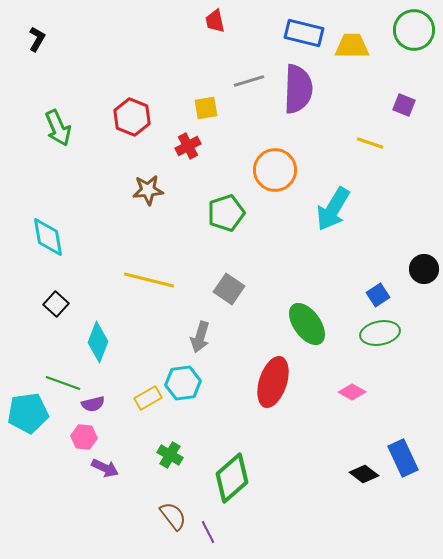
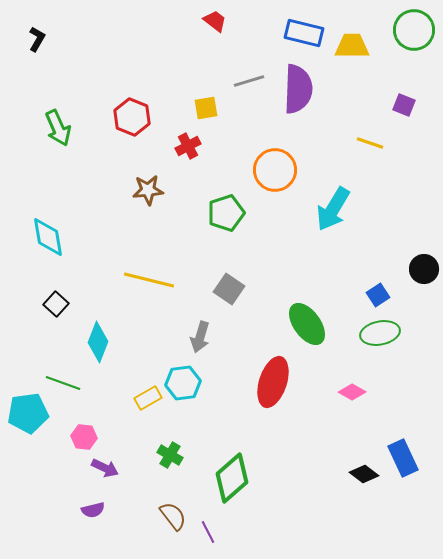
red trapezoid at (215, 21): rotated 140 degrees clockwise
purple semicircle at (93, 404): moved 106 px down
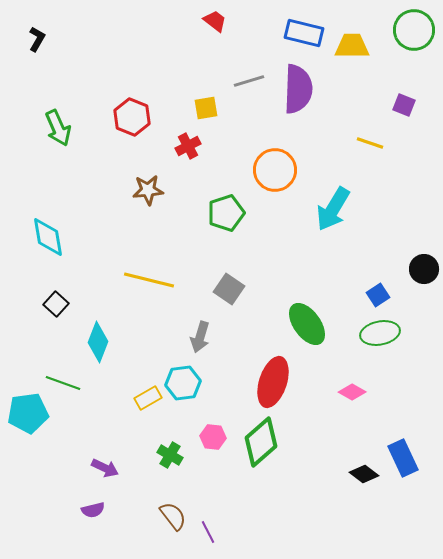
pink hexagon at (84, 437): moved 129 px right
green diamond at (232, 478): moved 29 px right, 36 px up
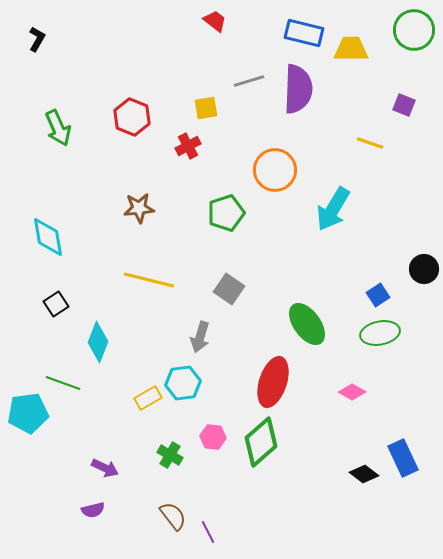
yellow trapezoid at (352, 46): moved 1 px left, 3 px down
brown star at (148, 190): moved 9 px left, 18 px down
black square at (56, 304): rotated 15 degrees clockwise
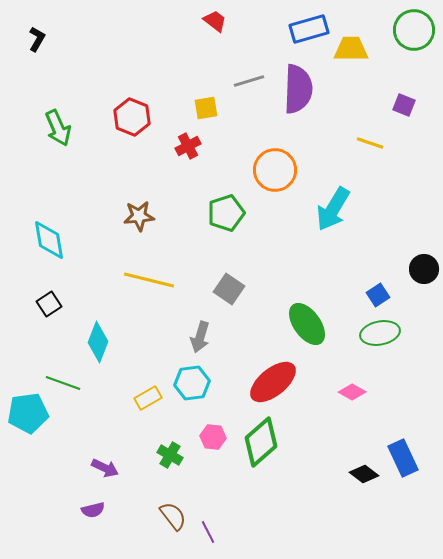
blue rectangle at (304, 33): moved 5 px right, 4 px up; rotated 30 degrees counterclockwise
brown star at (139, 208): moved 8 px down
cyan diamond at (48, 237): moved 1 px right, 3 px down
black square at (56, 304): moved 7 px left
red ellipse at (273, 382): rotated 33 degrees clockwise
cyan hexagon at (183, 383): moved 9 px right
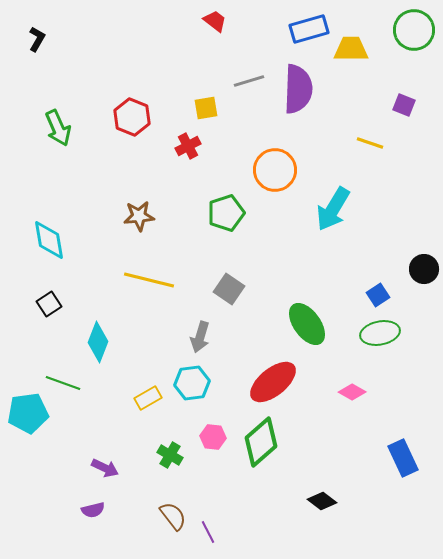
black diamond at (364, 474): moved 42 px left, 27 px down
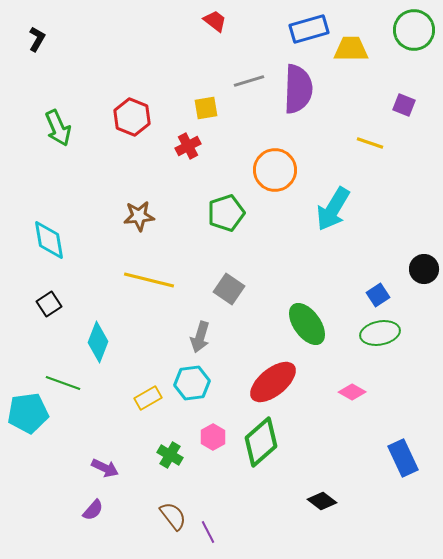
pink hexagon at (213, 437): rotated 25 degrees clockwise
purple semicircle at (93, 510): rotated 35 degrees counterclockwise
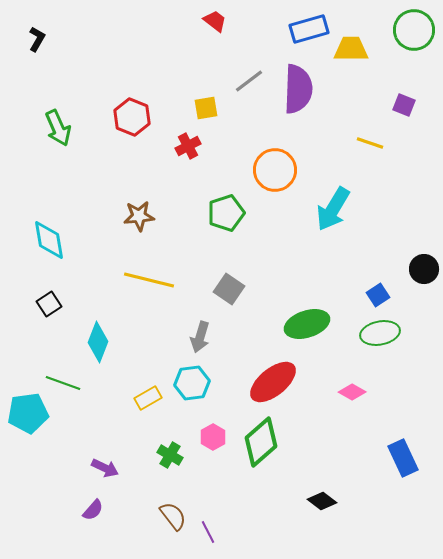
gray line at (249, 81): rotated 20 degrees counterclockwise
green ellipse at (307, 324): rotated 72 degrees counterclockwise
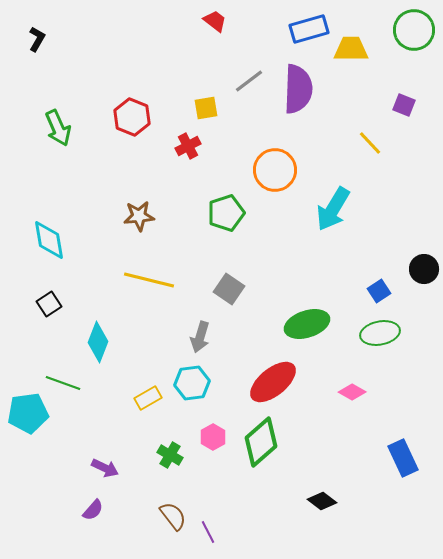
yellow line at (370, 143): rotated 28 degrees clockwise
blue square at (378, 295): moved 1 px right, 4 px up
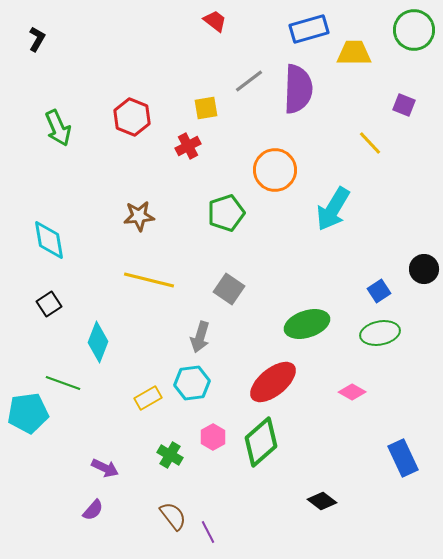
yellow trapezoid at (351, 49): moved 3 px right, 4 px down
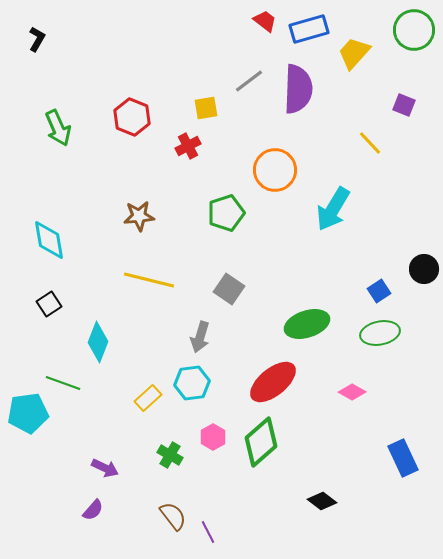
red trapezoid at (215, 21): moved 50 px right
yellow trapezoid at (354, 53): rotated 48 degrees counterclockwise
yellow rectangle at (148, 398): rotated 12 degrees counterclockwise
